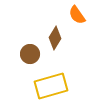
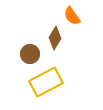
orange semicircle: moved 5 px left, 1 px down
yellow rectangle: moved 5 px left, 4 px up; rotated 12 degrees counterclockwise
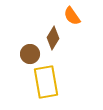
brown diamond: moved 2 px left
yellow rectangle: rotated 72 degrees counterclockwise
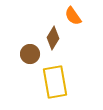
orange semicircle: moved 1 px right
yellow rectangle: moved 9 px right
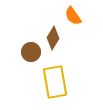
brown circle: moved 1 px right, 2 px up
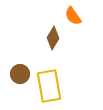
brown circle: moved 11 px left, 22 px down
yellow rectangle: moved 6 px left, 4 px down
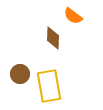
orange semicircle: rotated 18 degrees counterclockwise
brown diamond: rotated 30 degrees counterclockwise
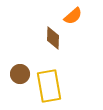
orange semicircle: rotated 78 degrees counterclockwise
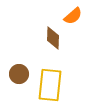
brown circle: moved 1 px left
yellow rectangle: moved 1 px right, 1 px up; rotated 16 degrees clockwise
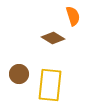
orange semicircle: rotated 66 degrees counterclockwise
brown diamond: rotated 60 degrees counterclockwise
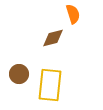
orange semicircle: moved 2 px up
brown diamond: rotated 45 degrees counterclockwise
